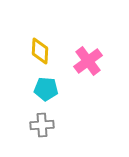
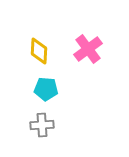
yellow diamond: moved 1 px left
pink cross: moved 12 px up
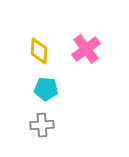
pink cross: moved 2 px left
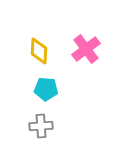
gray cross: moved 1 px left, 1 px down
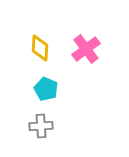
yellow diamond: moved 1 px right, 3 px up
cyan pentagon: rotated 20 degrees clockwise
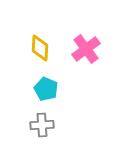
gray cross: moved 1 px right, 1 px up
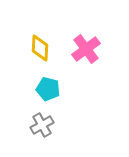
cyan pentagon: moved 2 px right; rotated 10 degrees counterclockwise
gray cross: rotated 25 degrees counterclockwise
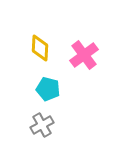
pink cross: moved 2 px left, 6 px down
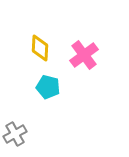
cyan pentagon: moved 2 px up
gray cross: moved 27 px left, 9 px down
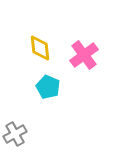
yellow diamond: rotated 8 degrees counterclockwise
cyan pentagon: rotated 10 degrees clockwise
